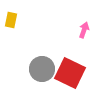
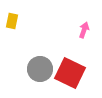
yellow rectangle: moved 1 px right, 1 px down
gray circle: moved 2 px left
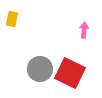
yellow rectangle: moved 2 px up
pink arrow: rotated 14 degrees counterclockwise
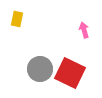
yellow rectangle: moved 5 px right
pink arrow: rotated 21 degrees counterclockwise
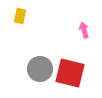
yellow rectangle: moved 3 px right, 3 px up
red square: rotated 12 degrees counterclockwise
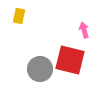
yellow rectangle: moved 1 px left
red square: moved 13 px up
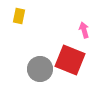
red square: rotated 8 degrees clockwise
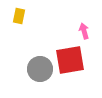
pink arrow: moved 1 px down
red square: rotated 32 degrees counterclockwise
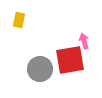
yellow rectangle: moved 4 px down
pink arrow: moved 10 px down
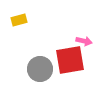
yellow rectangle: rotated 63 degrees clockwise
pink arrow: rotated 119 degrees clockwise
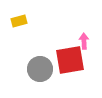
yellow rectangle: moved 1 px down
pink arrow: rotated 105 degrees counterclockwise
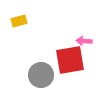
pink arrow: rotated 84 degrees counterclockwise
gray circle: moved 1 px right, 6 px down
